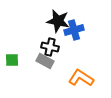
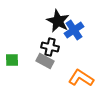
black star: rotated 15 degrees clockwise
blue cross: rotated 18 degrees counterclockwise
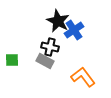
orange L-shape: moved 2 px right, 1 px up; rotated 20 degrees clockwise
